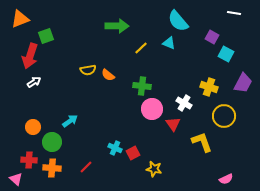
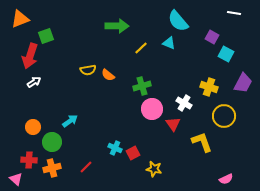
green cross: rotated 24 degrees counterclockwise
orange cross: rotated 18 degrees counterclockwise
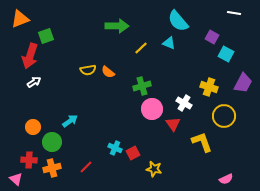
orange semicircle: moved 3 px up
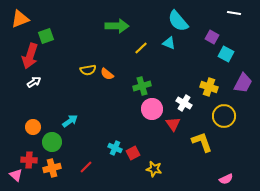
orange semicircle: moved 1 px left, 2 px down
pink triangle: moved 4 px up
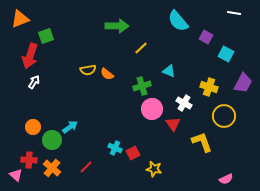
purple square: moved 6 px left
cyan triangle: moved 28 px down
white arrow: rotated 24 degrees counterclockwise
cyan arrow: moved 6 px down
green circle: moved 2 px up
orange cross: rotated 36 degrees counterclockwise
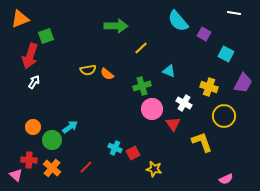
green arrow: moved 1 px left
purple square: moved 2 px left, 3 px up
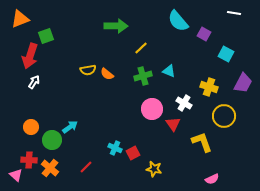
green cross: moved 1 px right, 10 px up
orange circle: moved 2 px left
orange cross: moved 2 px left
pink semicircle: moved 14 px left
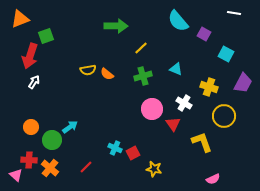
cyan triangle: moved 7 px right, 2 px up
pink semicircle: moved 1 px right
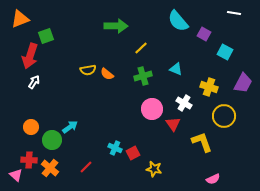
cyan square: moved 1 px left, 2 px up
